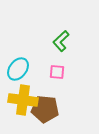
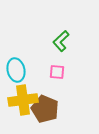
cyan ellipse: moved 2 px left, 1 px down; rotated 50 degrees counterclockwise
yellow cross: rotated 16 degrees counterclockwise
brown pentagon: rotated 16 degrees clockwise
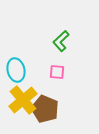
yellow cross: rotated 32 degrees counterclockwise
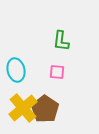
green L-shape: rotated 40 degrees counterclockwise
yellow cross: moved 8 px down
brown pentagon: rotated 12 degrees clockwise
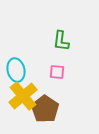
yellow cross: moved 12 px up
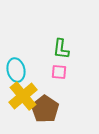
green L-shape: moved 8 px down
pink square: moved 2 px right
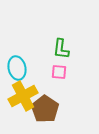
cyan ellipse: moved 1 px right, 2 px up
yellow cross: rotated 12 degrees clockwise
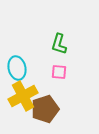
green L-shape: moved 2 px left, 5 px up; rotated 10 degrees clockwise
brown pentagon: rotated 20 degrees clockwise
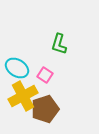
cyan ellipse: rotated 45 degrees counterclockwise
pink square: moved 14 px left, 3 px down; rotated 28 degrees clockwise
